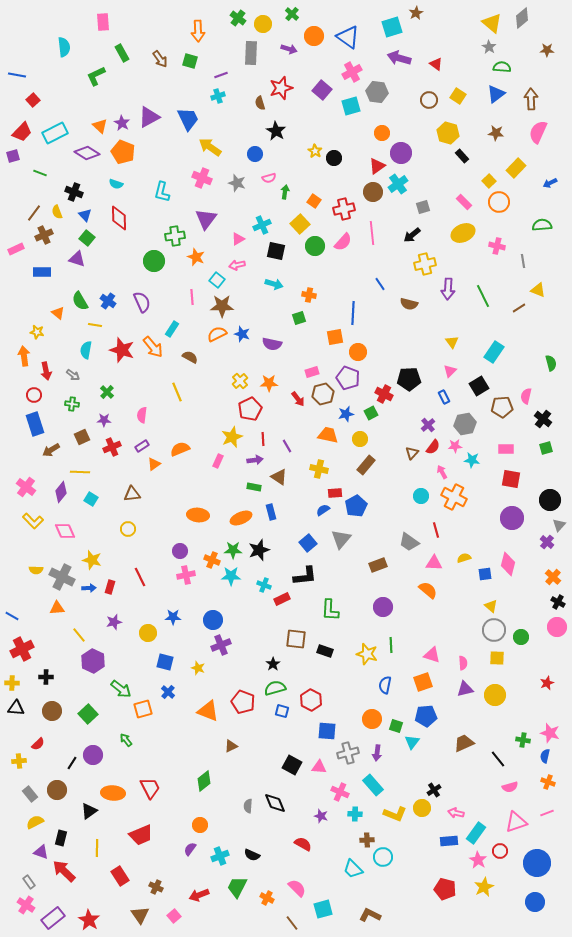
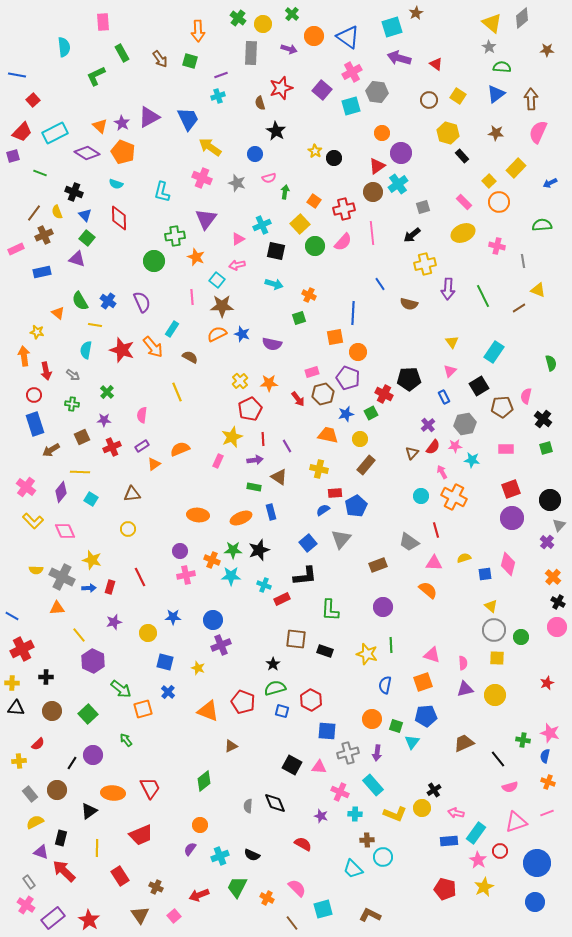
blue rectangle at (42, 272): rotated 12 degrees counterclockwise
orange cross at (309, 295): rotated 16 degrees clockwise
red square at (511, 479): moved 10 px down; rotated 30 degrees counterclockwise
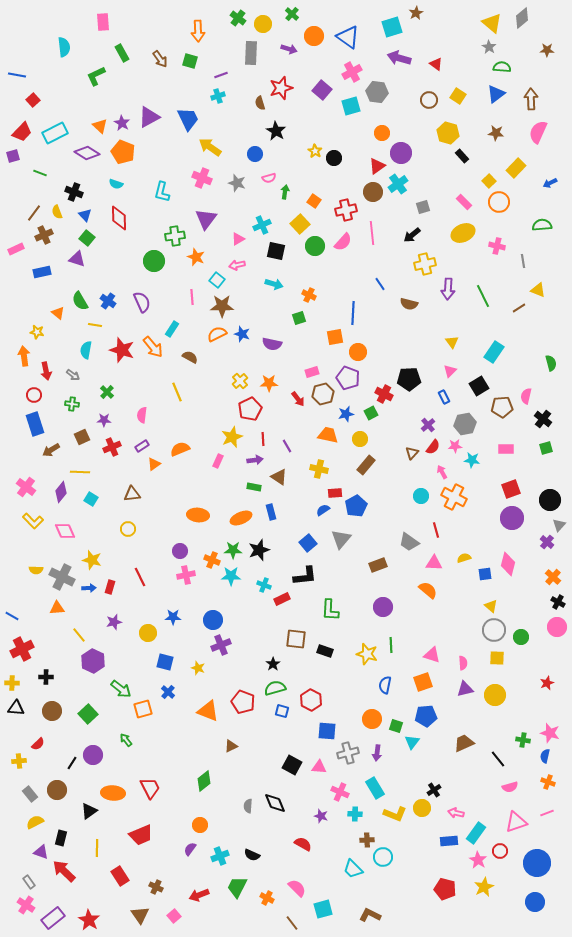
red cross at (344, 209): moved 2 px right, 1 px down
cyan rectangle at (373, 785): moved 2 px right, 3 px down; rotated 10 degrees clockwise
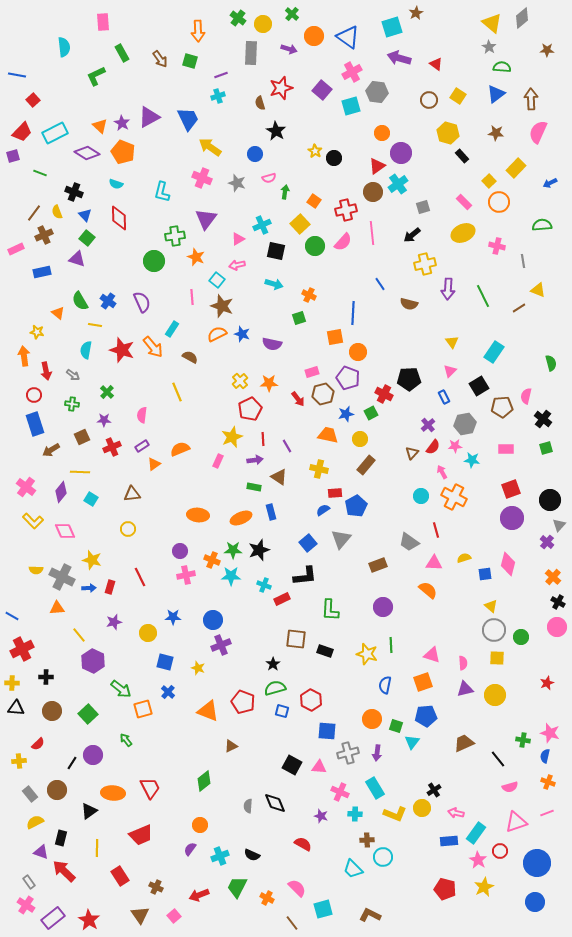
brown star at (222, 306): rotated 20 degrees clockwise
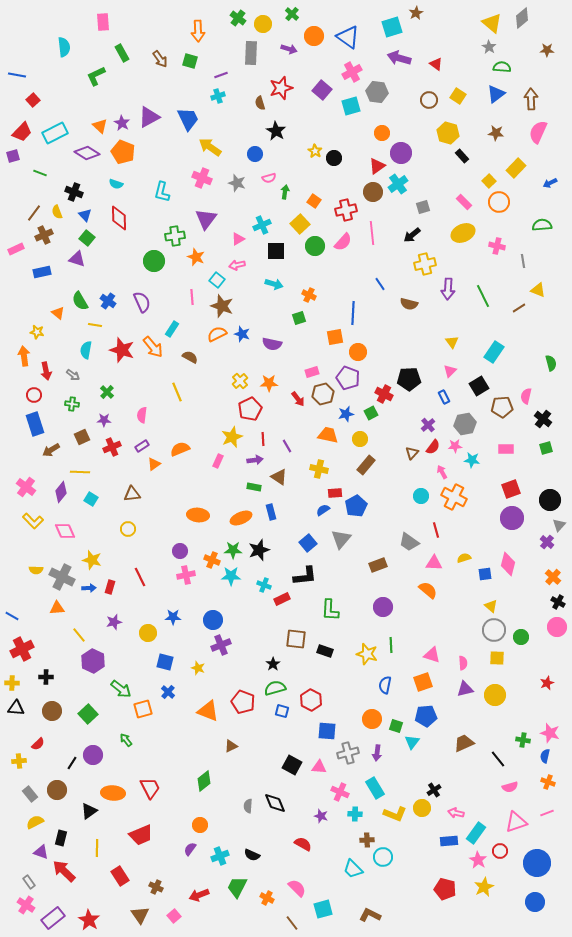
black square at (276, 251): rotated 12 degrees counterclockwise
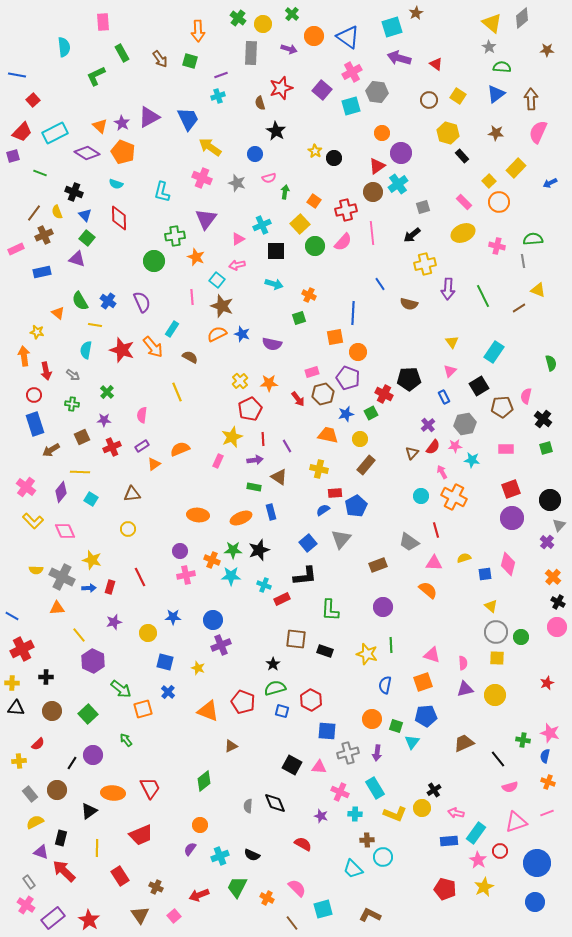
green semicircle at (542, 225): moved 9 px left, 14 px down
gray circle at (494, 630): moved 2 px right, 2 px down
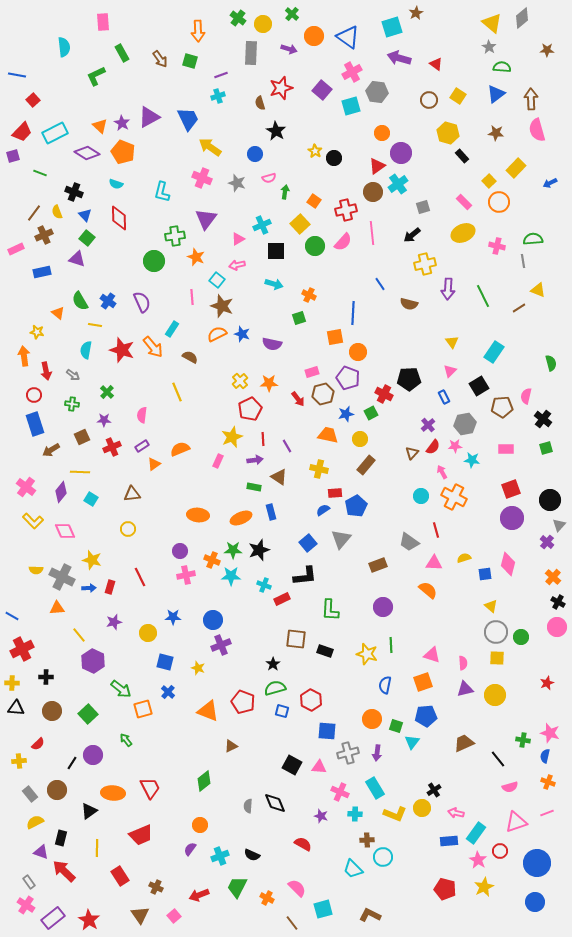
pink semicircle at (538, 132): moved 1 px left, 2 px up; rotated 40 degrees counterclockwise
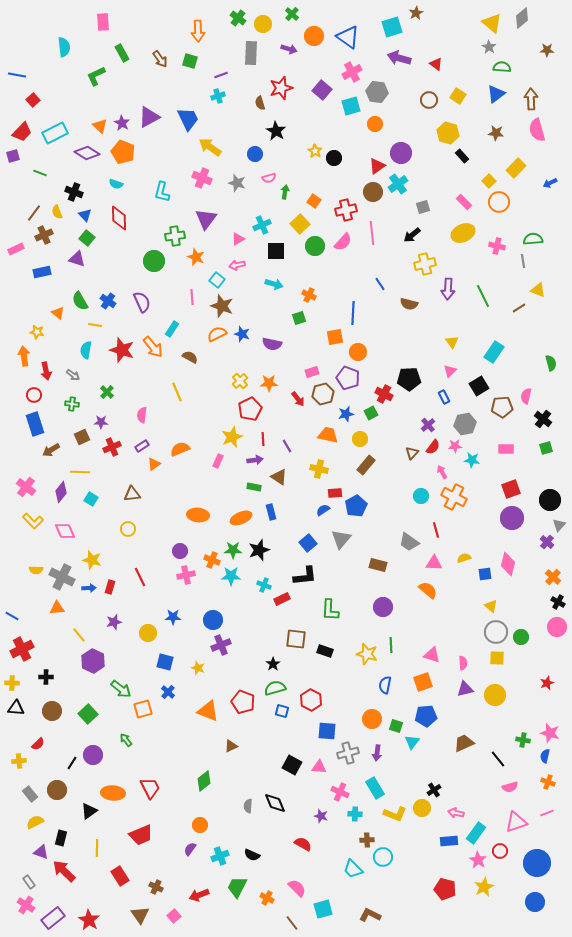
orange circle at (382, 133): moved 7 px left, 9 px up
purple star at (104, 420): moved 3 px left, 2 px down
brown rectangle at (378, 565): rotated 36 degrees clockwise
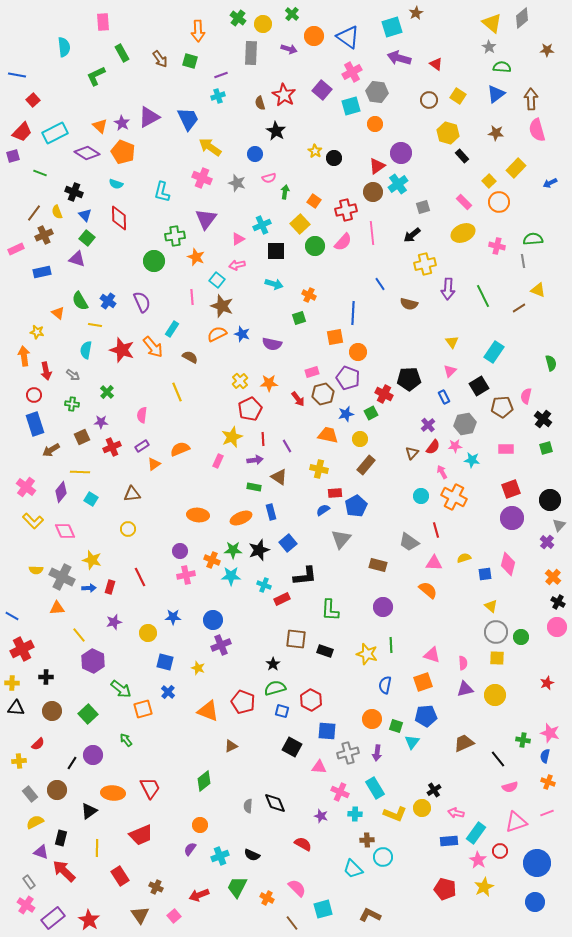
red star at (281, 88): moved 3 px right, 7 px down; rotated 25 degrees counterclockwise
blue square at (308, 543): moved 20 px left
black square at (292, 765): moved 18 px up
